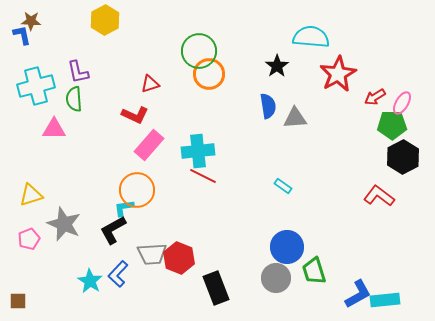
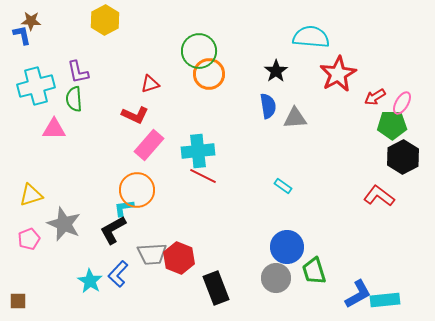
black star at (277, 66): moved 1 px left, 5 px down
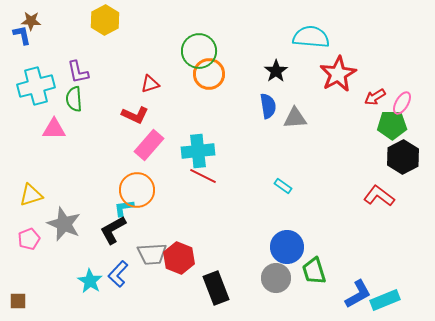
cyan rectangle at (385, 300): rotated 16 degrees counterclockwise
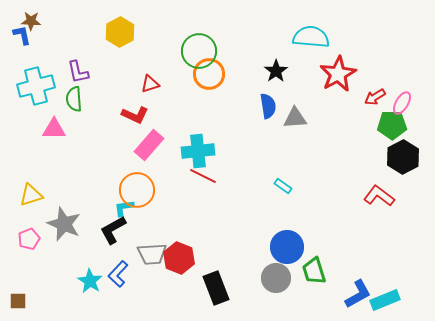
yellow hexagon at (105, 20): moved 15 px right, 12 px down
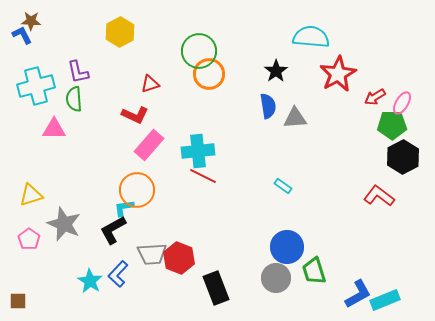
blue L-shape at (22, 35): rotated 15 degrees counterclockwise
pink pentagon at (29, 239): rotated 15 degrees counterclockwise
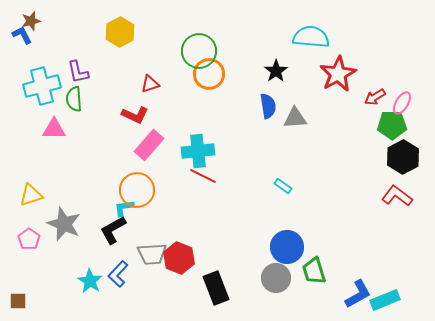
brown star at (31, 21): rotated 18 degrees counterclockwise
cyan cross at (36, 86): moved 6 px right
red L-shape at (379, 196): moved 18 px right
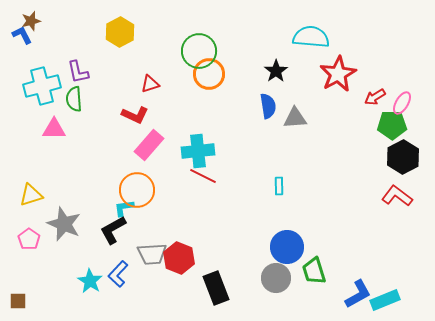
cyan rectangle at (283, 186): moved 4 px left; rotated 54 degrees clockwise
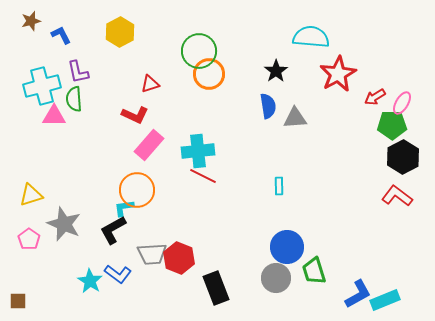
blue L-shape at (22, 35): moved 39 px right
pink triangle at (54, 129): moved 13 px up
blue L-shape at (118, 274): rotated 96 degrees counterclockwise
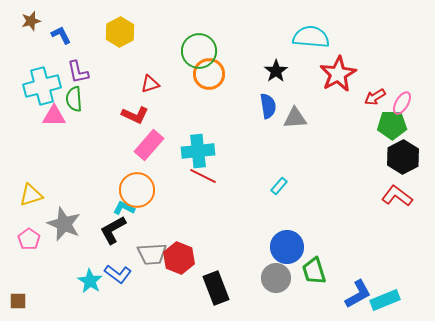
cyan rectangle at (279, 186): rotated 42 degrees clockwise
cyan L-shape at (124, 208): rotated 35 degrees clockwise
